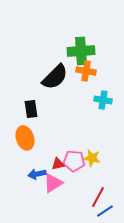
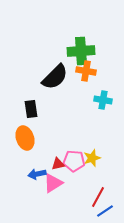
yellow star: rotated 30 degrees counterclockwise
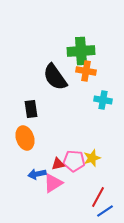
black semicircle: rotated 100 degrees clockwise
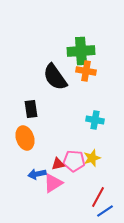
cyan cross: moved 8 px left, 20 px down
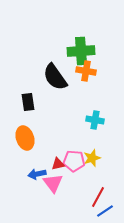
black rectangle: moved 3 px left, 7 px up
pink triangle: rotated 35 degrees counterclockwise
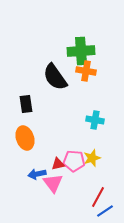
black rectangle: moved 2 px left, 2 px down
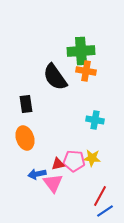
yellow star: rotated 24 degrees clockwise
red line: moved 2 px right, 1 px up
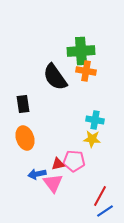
black rectangle: moved 3 px left
yellow star: moved 19 px up
